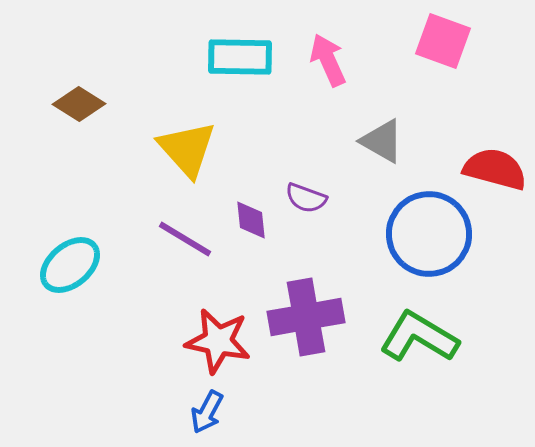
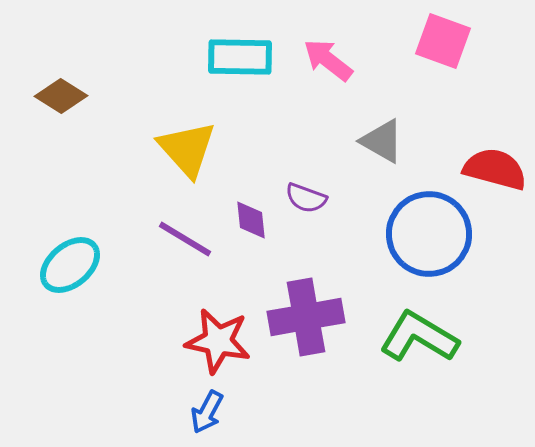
pink arrow: rotated 28 degrees counterclockwise
brown diamond: moved 18 px left, 8 px up
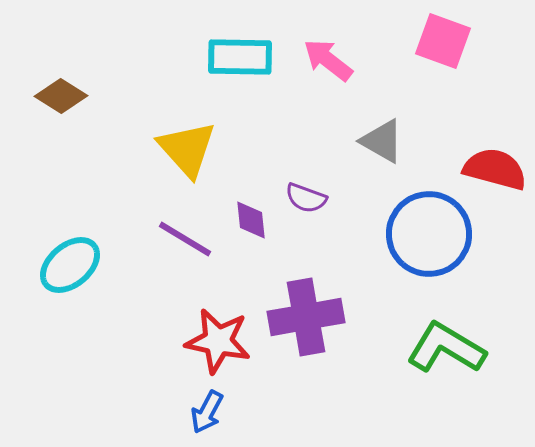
green L-shape: moved 27 px right, 11 px down
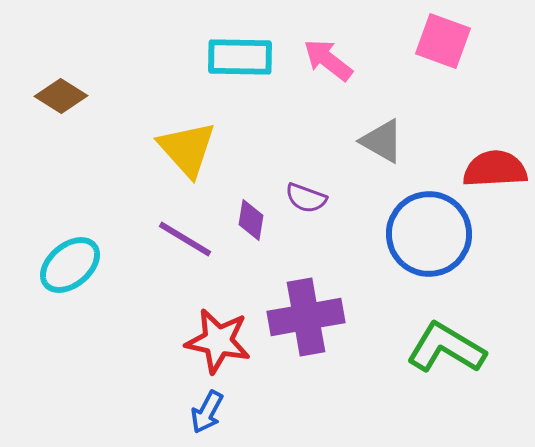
red semicircle: rotated 18 degrees counterclockwise
purple diamond: rotated 15 degrees clockwise
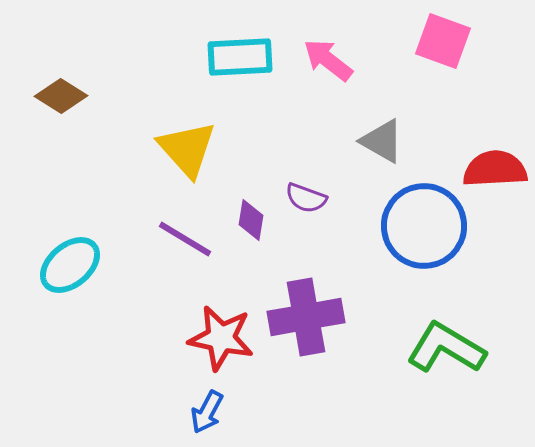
cyan rectangle: rotated 4 degrees counterclockwise
blue circle: moved 5 px left, 8 px up
red star: moved 3 px right, 3 px up
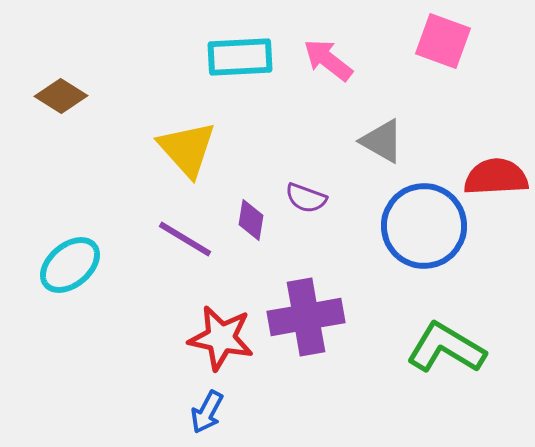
red semicircle: moved 1 px right, 8 px down
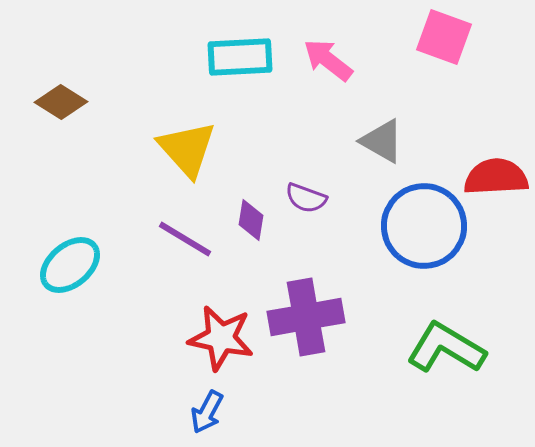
pink square: moved 1 px right, 4 px up
brown diamond: moved 6 px down
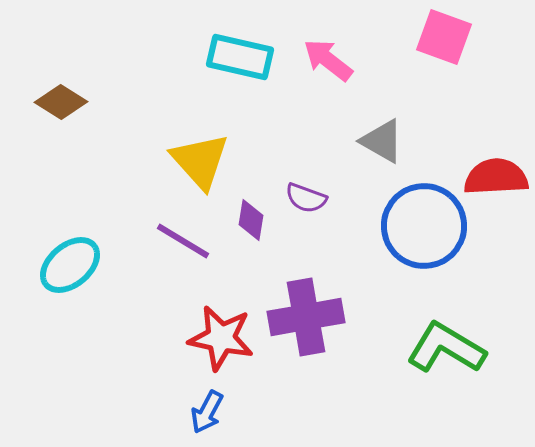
cyan rectangle: rotated 16 degrees clockwise
yellow triangle: moved 13 px right, 12 px down
purple line: moved 2 px left, 2 px down
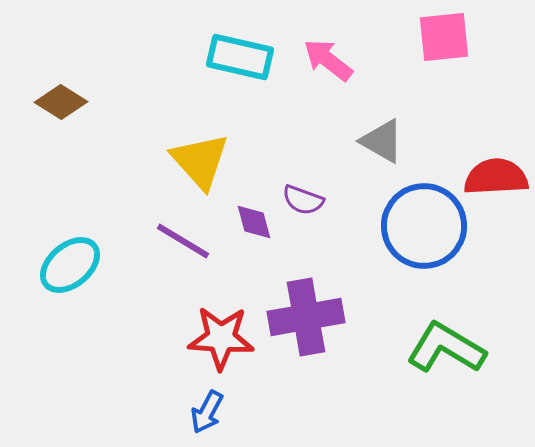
pink square: rotated 26 degrees counterclockwise
purple semicircle: moved 3 px left, 2 px down
purple diamond: moved 3 px right, 2 px down; rotated 24 degrees counterclockwise
red star: rotated 8 degrees counterclockwise
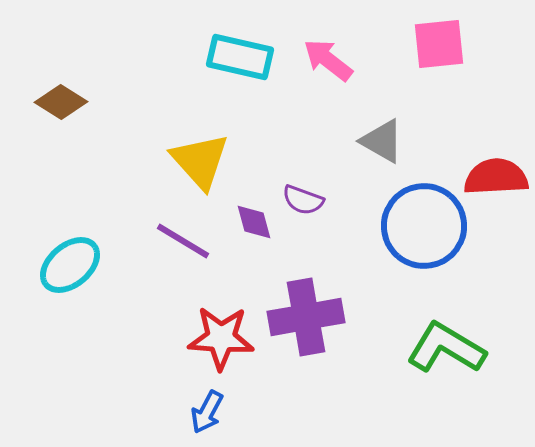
pink square: moved 5 px left, 7 px down
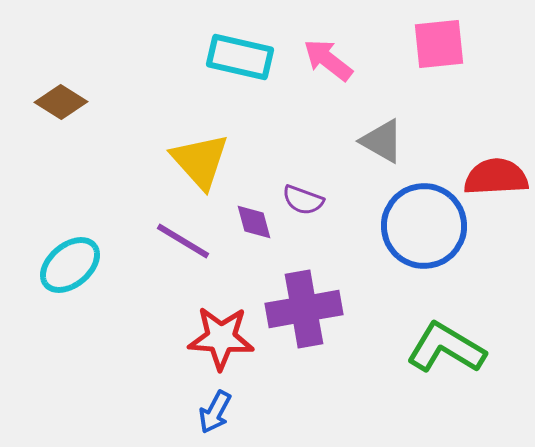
purple cross: moved 2 px left, 8 px up
blue arrow: moved 8 px right
